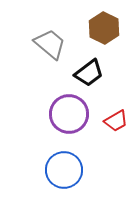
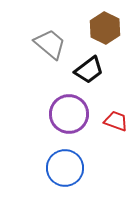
brown hexagon: moved 1 px right
black trapezoid: moved 3 px up
red trapezoid: rotated 130 degrees counterclockwise
blue circle: moved 1 px right, 2 px up
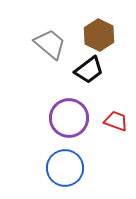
brown hexagon: moved 6 px left, 7 px down
purple circle: moved 4 px down
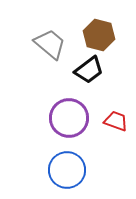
brown hexagon: rotated 12 degrees counterclockwise
blue circle: moved 2 px right, 2 px down
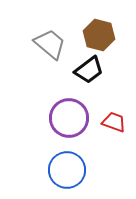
red trapezoid: moved 2 px left, 1 px down
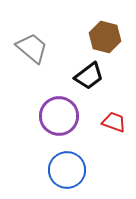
brown hexagon: moved 6 px right, 2 px down
gray trapezoid: moved 18 px left, 4 px down
black trapezoid: moved 6 px down
purple circle: moved 10 px left, 2 px up
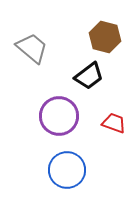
red trapezoid: moved 1 px down
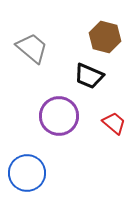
black trapezoid: rotated 60 degrees clockwise
red trapezoid: rotated 20 degrees clockwise
blue circle: moved 40 px left, 3 px down
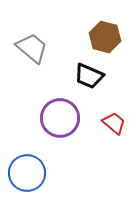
purple circle: moved 1 px right, 2 px down
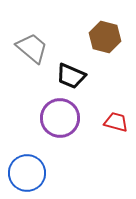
black trapezoid: moved 18 px left
red trapezoid: moved 2 px right, 1 px up; rotated 25 degrees counterclockwise
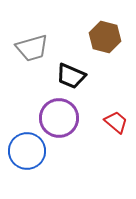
gray trapezoid: rotated 124 degrees clockwise
purple circle: moved 1 px left
red trapezoid: rotated 25 degrees clockwise
blue circle: moved 22 px up
